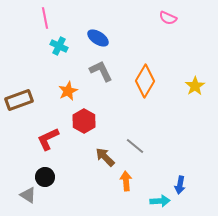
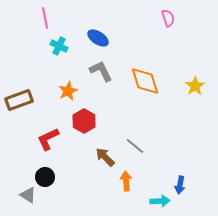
pink semicircle: rotated 132 degrees counterclockwise
orange diamond: rotated 48 degrees counterclockwise
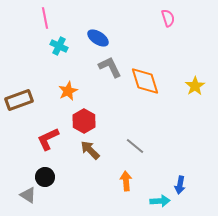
gray L-shape: moved 9 px right, 4 px up
brown arrow: moved 15 px left, 7 px up
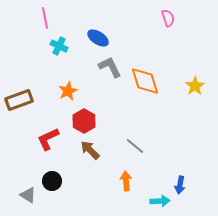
black circle: moved 7 px right, 4 px down
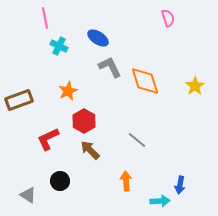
gray line: moved 2 px right, 6 px up
black circle: moved 8 px right
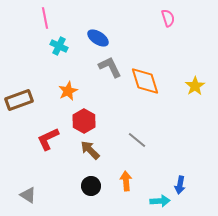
black circle: moved 31 px right, 5 px down
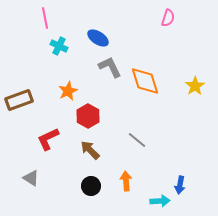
pink semicircle: rotated 36 degrees clockwise
red hexagon: moved 4 px right, 5 px up
gray triangle: moved 3 px right, 17 px up
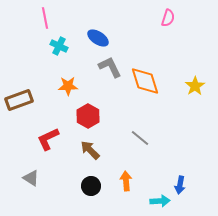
orange star: moved 5 px up; rotated 24 degrees clockwise
gray line: moved 3 px right, 2 px up
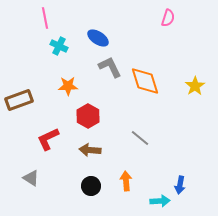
brown arrow: rotated 40 degrees counterclockwise
